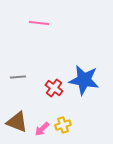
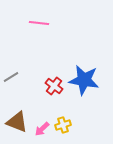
gray line: moved 7 px left; rotated 28 degrees counterclockwise
red cross: moved 2 px up
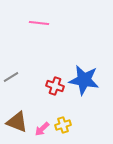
red cross: moved 1 px right; rotated 18 degrees counterclockwise
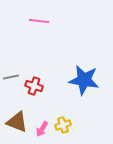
pink line: moved 2 px up
gray line: rotated 21 degrees clockwise
red cross: moved 21 px left
pink arrow: rotated 14 degrees counterclockwise
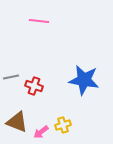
pink arrow: moved 1 px left, 3 px down; rotated 21 degrees clockwise
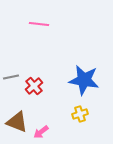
pink line: moved 3 px down
red cross: rotated 30 degrees clockwise
yellow cross: moved 17 px right, 11 px up
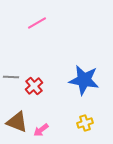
pink line: moved 2 px left, 1 px up; rotated 36 degrees counterclockwise
gray line: rotated 14 degrees clockwise
yellow cross: moved 5 px right, 9 px down
pink arrow: moved 2 px up
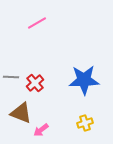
blue star: rotated 12 degrees counterclockwise
red cross: moved 1 px right, 3 px up
brown triangle: moved 4 px right, 9 px up
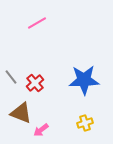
gray line: rotated 49 degrees clockwise
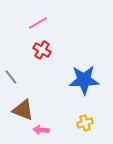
pink line: moved 1 px right
red cross: moved 7 px right, 33 px up; rotated 18 degrees counterclockwise
brown triangle: moved 2 px right, 3 px up
pink arrow: rotated 42 degrees clockwise
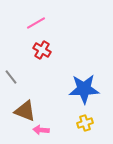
pink line: moved 2 px left
blue star: moved 9 px down
brown triangle: moved 2 px right, 1 px down
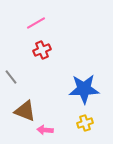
red cross: rotated 36 degrees clockwise
pink arrow: moved 4 px right
